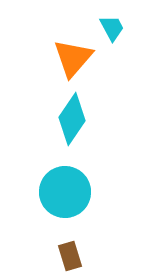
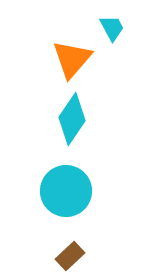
orange triangle: moved 1 px left, 1 px down
cyan circle: moved 1 px right, 1 px up
brown rectangle: rotated 64 degrees clockwise
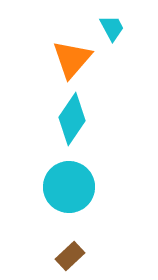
cyan circle: moved 3 px right, 4 px up
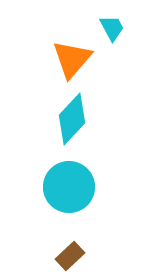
cyan diamond: rotated 9 degrees clockwise
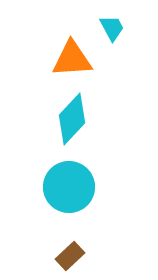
orange triangle: rotated 45 degrees clockwise
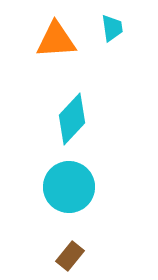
cyan trapezoid: rotated 20 degrees clockwise
orange triangle: moved 16 px left, 19 px up
brown rectangle: rotated 8 degrees counterclockwise
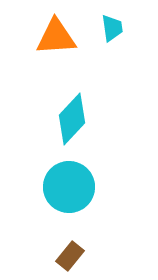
orange triangle: moved 3 px up
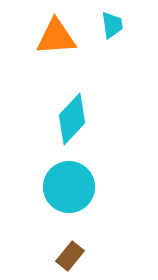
cyan trapezoid: moved 3 px up
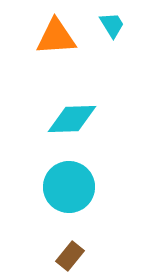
cyan trapezoid: rotated 24 degrees counterclockwise
cyan diamond: rotated 45 degrees clockwise
